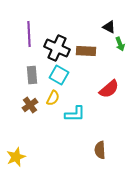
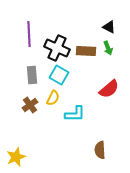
green arrow: moved 12 px left, 4 px down
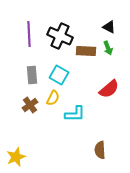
black cross: moved 3 px right, 12 px up
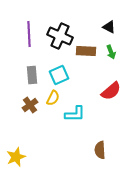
green arrow: moved 3 px right, 4 px down
cyan square: rotated 36 degrees clockwise
red semicircle: moved 2 px right, 2 px down
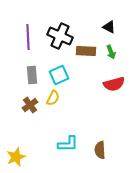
purple line: moved 1 px left, 3 px down
red semicircle: moved 3 px right, 7 px up; rotated 25 degrees clockwise
cyan L-shape: moved 7 px left, 30 px down
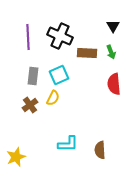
black triangle: moved 4 px right, 1 px up; rotated 32 degrees clockwise
brown rectangle: moved 1 px right, 2 px down
gray rectangle: moved 1 px right, 1 px down; rotated 12 degrees clockwise
red semicircle: rotated 100 degrees clockwise
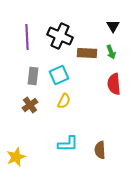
purple line: moved 1 px left
yellow semicircle: moved 11 px right, 3 px down
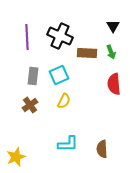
brown semicircle: moved 2 px right, 1 px up
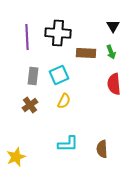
black cross: moved 2 px left, 3 px up; rotated 20 degrees counterclockwise
brown rectangle: moved 1 px left
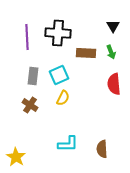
yellow semicircle: moved 1 px left, 3 px up
brown cross: rotated 21 degrees counterclockwise
yellow star: rotated 18 degrees counterclockwise
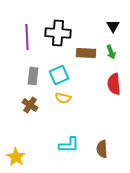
yellow semicircle: rotated 77 degrees clockwise
cyan L-shape: moved 1 px right, 1 px down
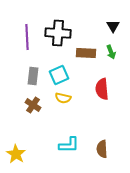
red semicircle: moved 12 px left, 5 px down
brown cross: moved 3 px right
yellow star: moved 3 px up
